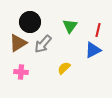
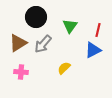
black circle: moved 6 px right, 5 px up
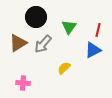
green triangle: moved 1 px left, 1 px down
pink cross: moved 2 px right, 11 px down
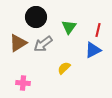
gray arrow: rotated 12 degrees clockwise
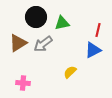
green triangle: moved 7 px left, 4 px up; rotated 42 degrees clockwise
yellow semicircle: moved 6 px right, 4 px down
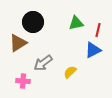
black circle: moved 3 px left, 5 px down
green triangle: moved 14 px right
gray arrow: moved 19 px down
pink cross: moved 2 px up
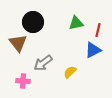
brown triangle: rotated 36 degrees counterclockwise
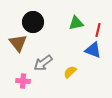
blue triangle: rotated 48 degrees clockwise
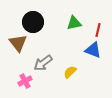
green triangle: moved 2 px left
pink cross: moved 2 px right; rotated 32 degrees counterclockwise
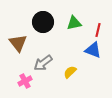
black circle: moved 10 px right
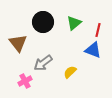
green triangle: rotated 28 degrees counterclockwise
